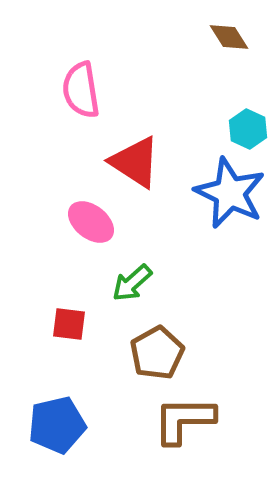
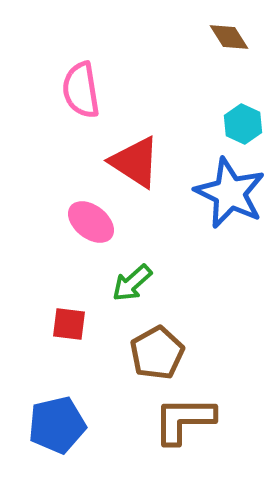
cyan hexagon: moved 5 px left, 5 px up
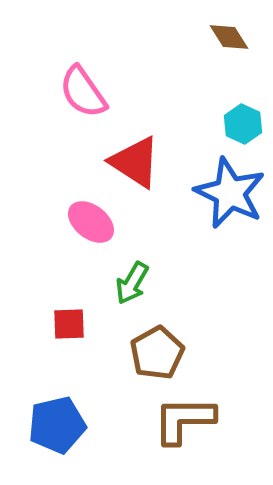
pink semicircle: moved 2 px right, 2 px down; rotated 26 degrees counterclockwise
green arrow: rotated 18 degrees counterclockwise
red square: rotated 9 degrees counterclockwise
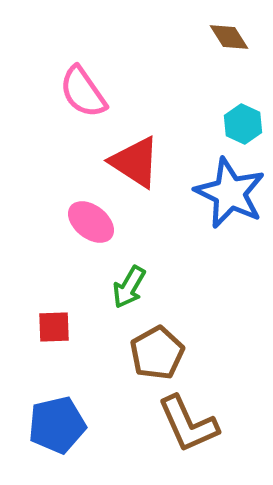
green arrow: moved 3 px left, 4 px down
red square: moved 15 px left, 3 px down
brown L-shape: moved 4 px right, 4 px down; rotated 114 degrees counterclockwise
